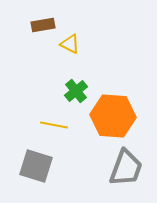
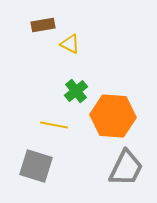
gray trapezoid: rotated 6 degrees clockwise
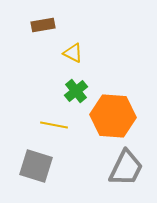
yellow triangle: moved 3 px right, 9 px down
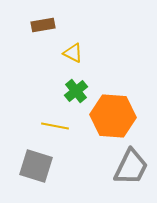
yellow line: moved 1 px right, 1 px down
gray trapezoid: moved 5 px right, 1 px up
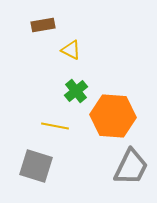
yellow triangle: moved 2 px left, 3 px up
